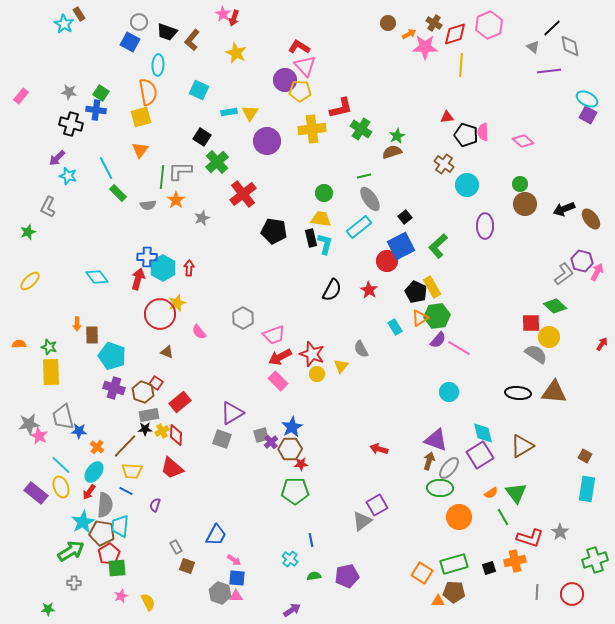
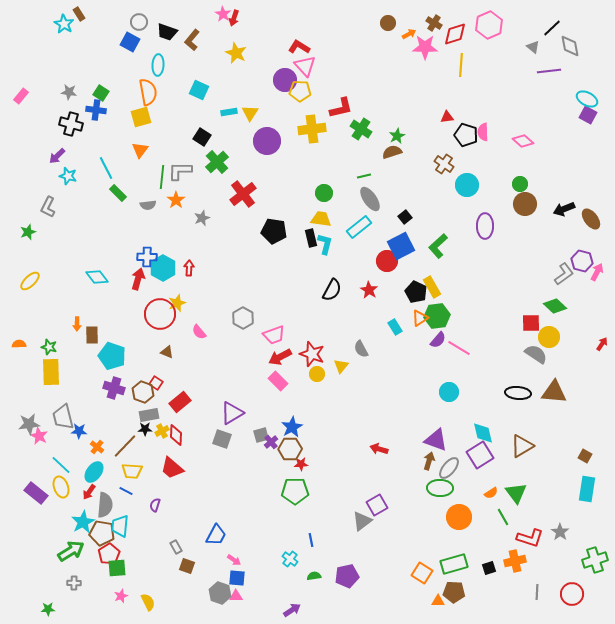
purple arrow at (57, 158): moved 2 px up
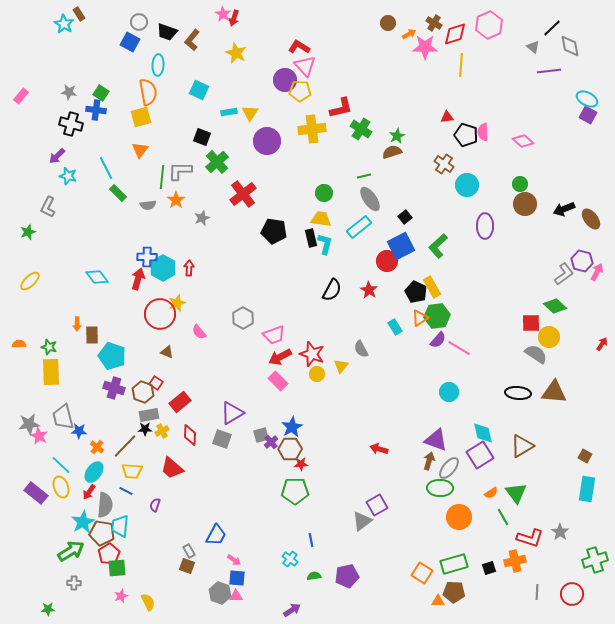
black square at (202, 137): rotated 12 degrees counterclockwise
red diamond at (176, 435): moved 14 px right
gray rectangle at (176, 547): moved 13 px right, 4 px down
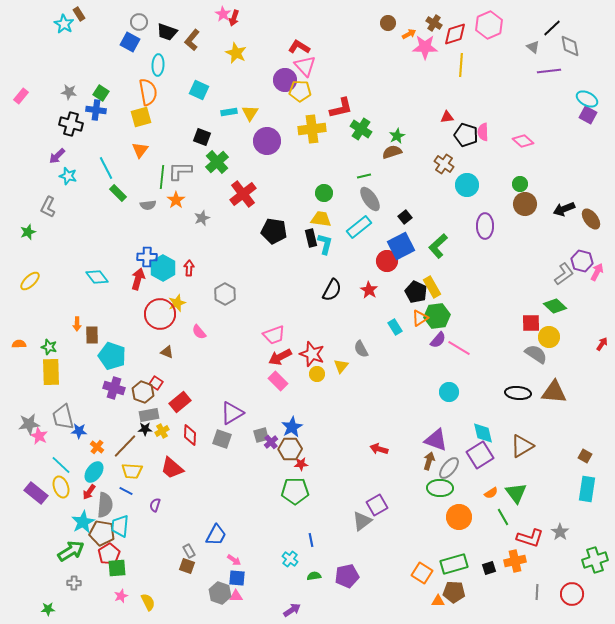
gray hexagon at (243, 318): moved 18 px left, 24 px up
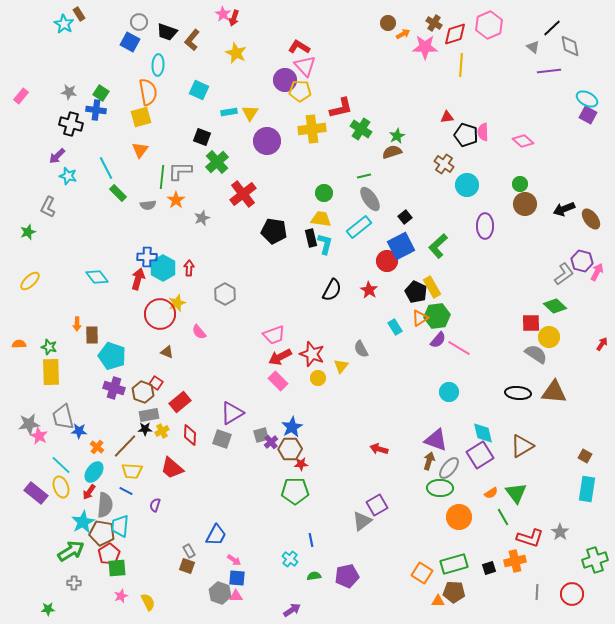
orange arrow at (409, 34): moved 6 px left
yellow circle at (317, 374): moved 1 px right, 4 px down
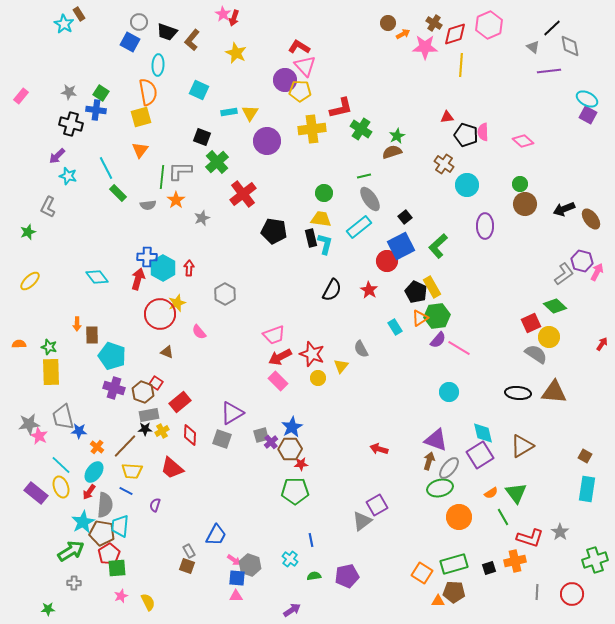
red square at (531, 323): rotated 24 degrees counterclockwise
green ellipse at (440, 488): rotated 15 degrees counterclockwise
gray hexagon at (220, 593): moved 30 px right, 28 px up
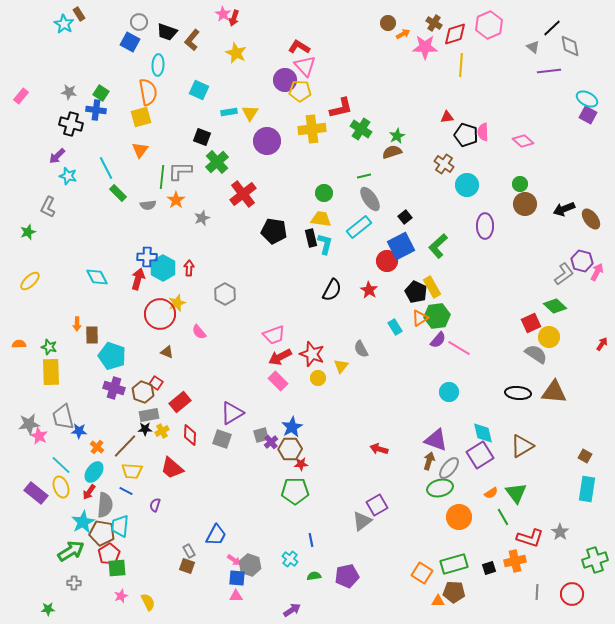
cyan diamond at (97, 277): rotated 10 degrees clockwise
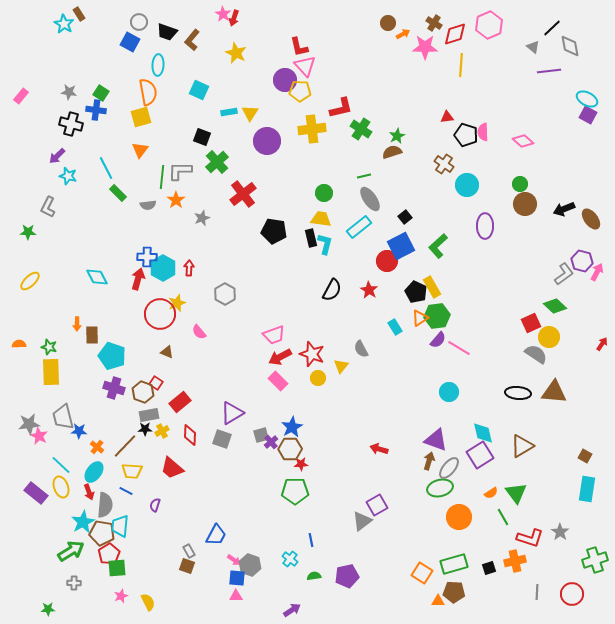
red L-shape at (299, 47): rotated 135 degrees counterclockwise
green star at (28, 232): rotated 21 degrees clockwise
red arrow at (89, 492): rotated 56 degrees counterclockwise
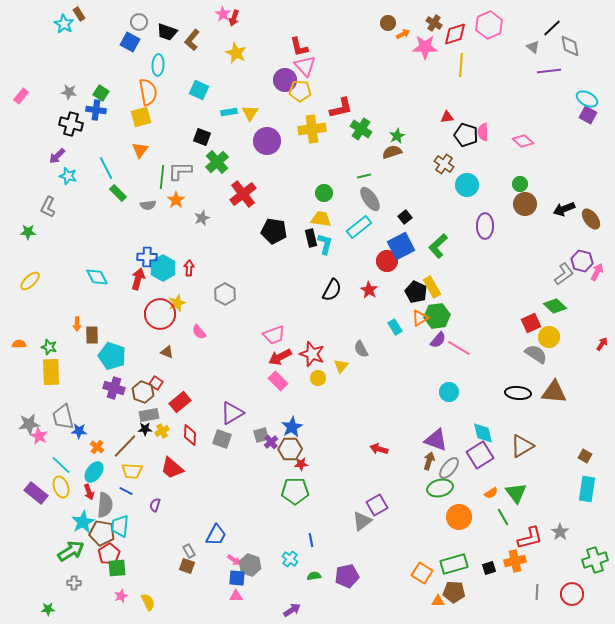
red L-shape at (530, 538): rotated 32 degrees counterclockwise
